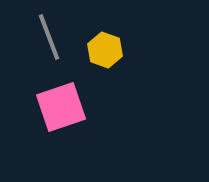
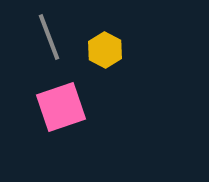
yellow hexagon: rotated 8 degrees clockwise
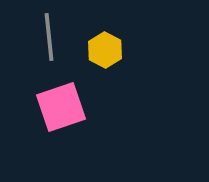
gray line: rotated 15 degrees clockwise
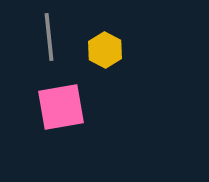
pink square: rotated 9 degrees clockwise
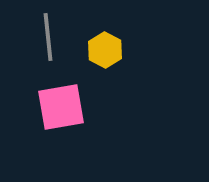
gray line: moved 1 px left
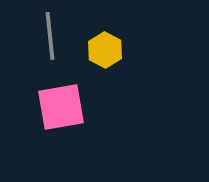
gray line: moved 2 px right, 1 px up
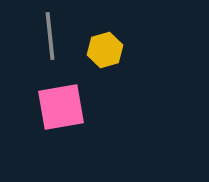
yellow hexagon: rotated 16 degrees clockwise
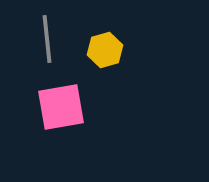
gray line: moved 3 px left, 3 px down
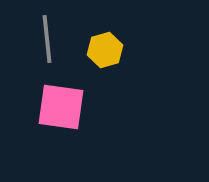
pink square: rotated 18 degrees clockwise
